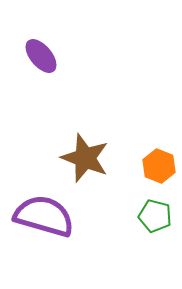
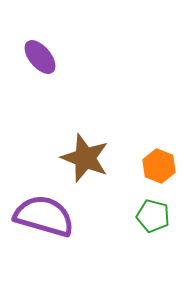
purple ellipse: moved 1 px left, 1 px down
green pentagon: moved 2 px left
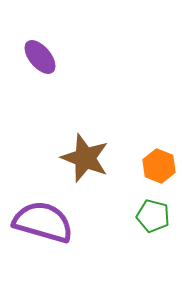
purple semicircle: moved 1 px left, 6 px down
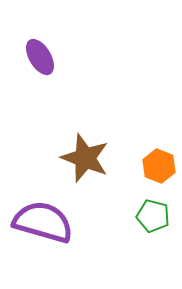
purple ellipse: rotated 9 degrees clockwise
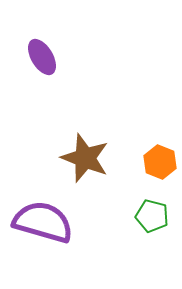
purple ellipse: moved 2 px right
orange hexagon: moved 1 px right, 4 px up
green pentagon: moved 1 px left
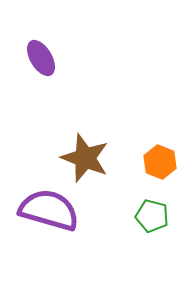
purple ellipse: moved 1 px left, 1 px down
purple semicircle: moved 6 px right, 12 px up
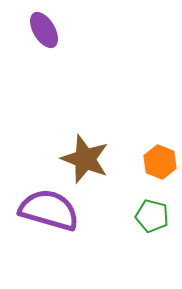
purple ellipse: moved 3 px right, 28 px up
brown star: moved 1 px down
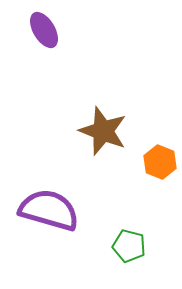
brown star: moved 18 px right, 28 px up
green pentagon: moved 23 px left, 30 px down
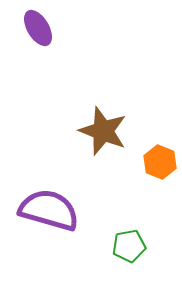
purple ellipse: moved 6 px left, 2 px up
green pentagon: rotated 24 degrees counterclockwise
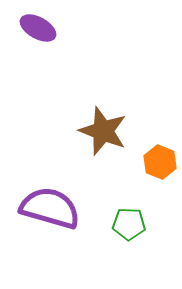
purple ellipse: rotated 30 degrees counterclockwise
purple semicircle: moved 1 px right, 2 px up
green pentagon: moved 22 px up; rotated 12 degrees clockwise
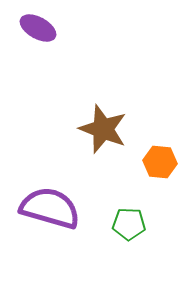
brown star: moved 2 px up
orange hexagon: rotated 16 degrees counterclockwise
